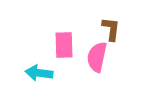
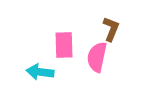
brown L-shape: rotated 15 degrees clockwise
cyan arrow: moved 1 px right, 1 px up
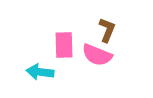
brown L-shape: moved 4 px left, 1 px down
pink semicircle: moved 2 px up; rotated 80 degrees counterclockwise
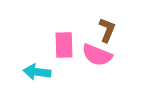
cyan arrow: moved 3 px left
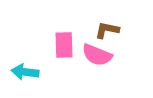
brown L-shape: rotated 100 degrees counterclockwise
cyan arrow: moved 12 px left
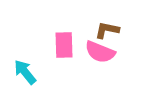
pink semicircle: moved 3 px right, 3 px up
cyan arrow: rotated 44 degrees clockwise
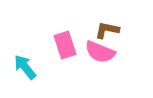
pink rectangle: moved 1 px right; rotated 16 degrees counterclockwise
cyan arrow: moved 5 px up
